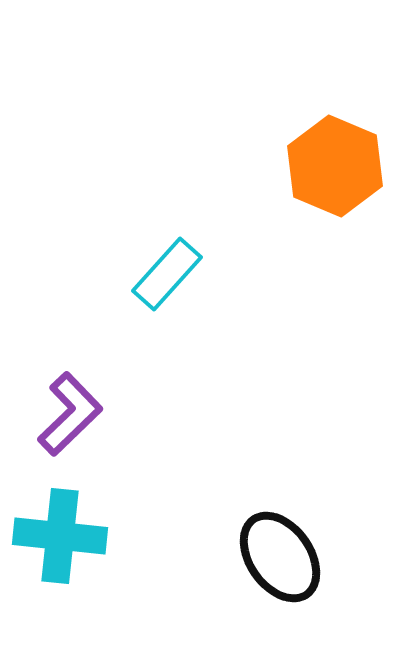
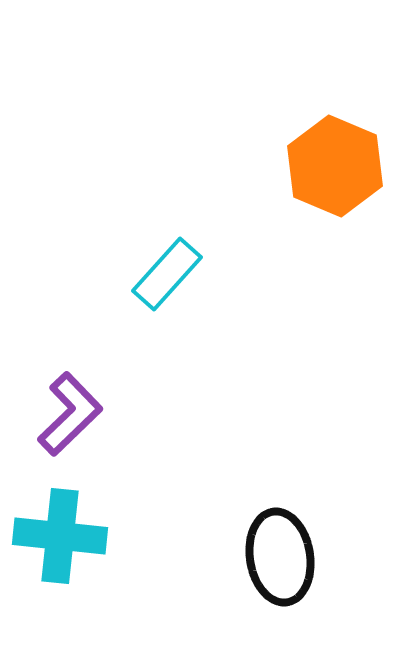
black ellipse: rotated 26 degrees clockwise
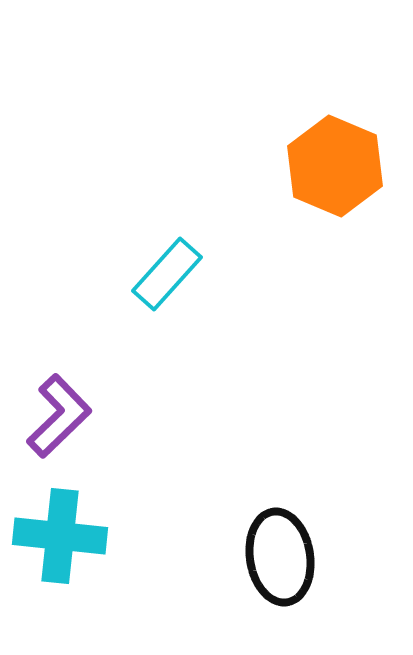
purple L-shape: moved 11 px left, 2 px down
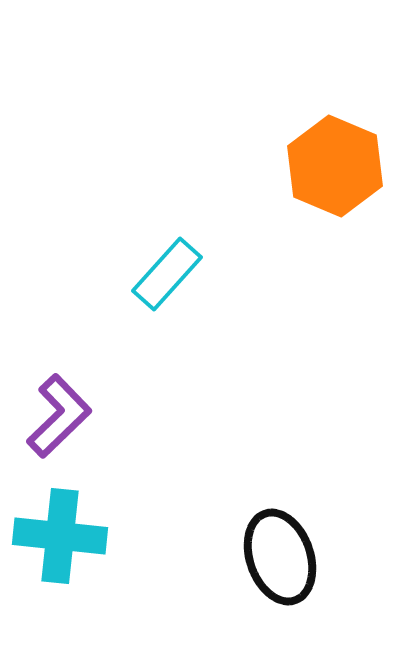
black ellipse: rotated 10 degrees counterclockwise
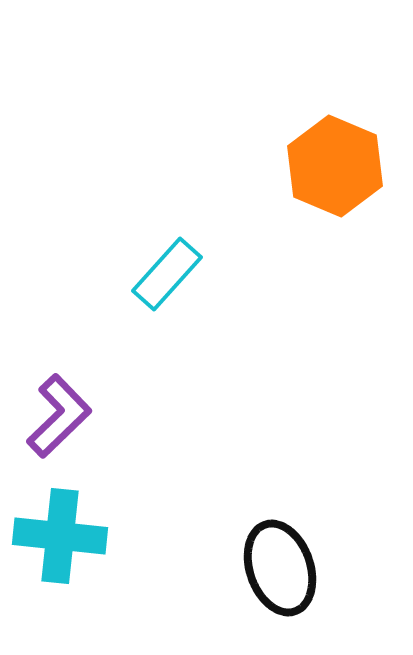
black ellipse: moved 11 px down
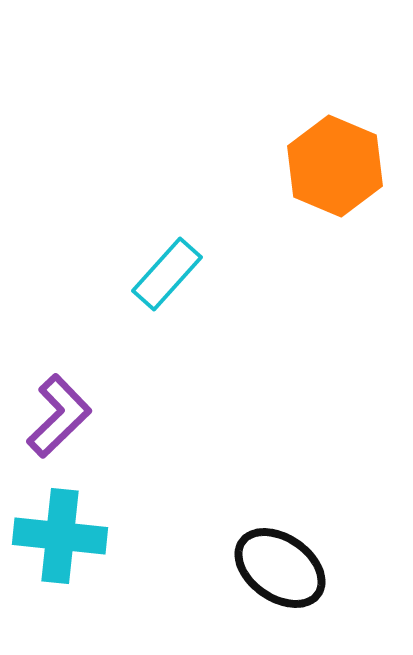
black ellipse: rotated 36 degrees counterclockwise
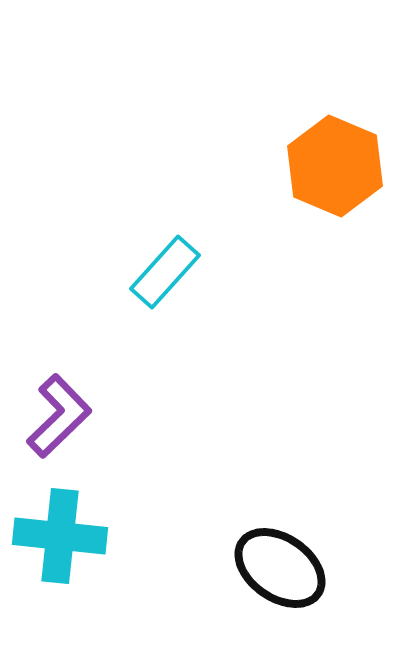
cyan rectangle: moved 2 px left, 2 px up
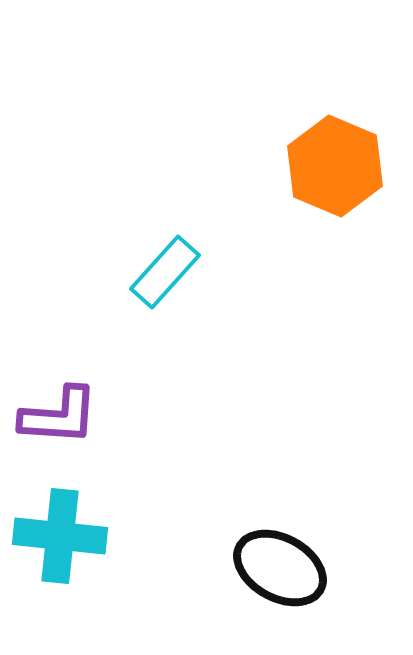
purple L-shape: rotated 48 degrees clockwise
black ellipse: rotated 6 degrees counterclockwise
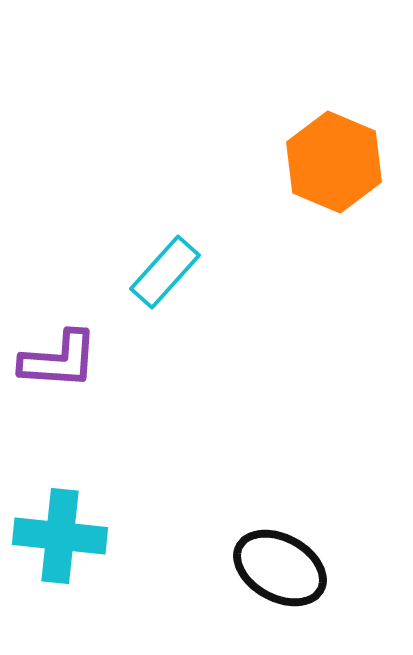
orange hexagon: moved 1 px left, 4 px up
purple L-shape: moved 56 px up
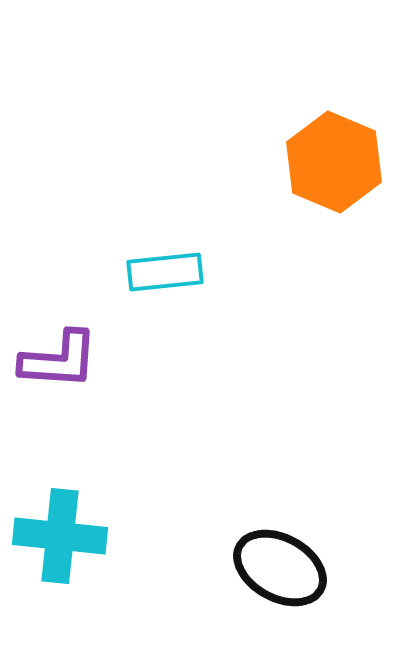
cyan rectangle: rotated 42 degrees clockwise
